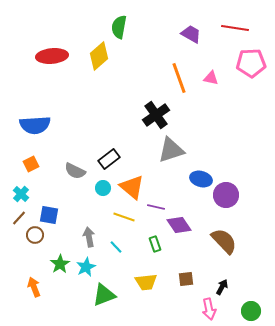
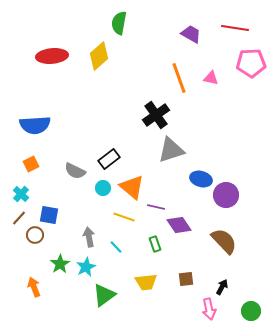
green semicircle: moved 4 px up
green triangle: rotated 15 degrees counterclockwise
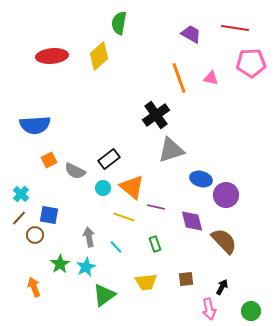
orange square: moved 18 px right, 4 px up
purple diamond: moved 13 px right, 4 px up; rotated 20 degrees clockwise
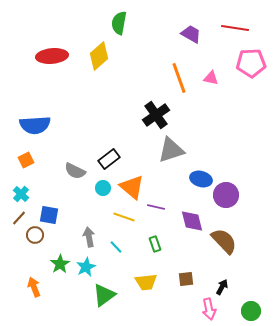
orange square: moved 23 px left
